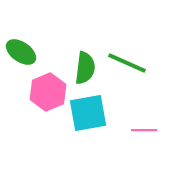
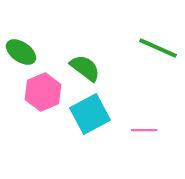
green line: moved 31 px right, 15 px up
green semicircle: rotated 60 degrees counterclockwise
pink hexagon: moved 5 px left
cyan square: moved 2 px right, 1 px down; rotated 18 degrees counterclockwise
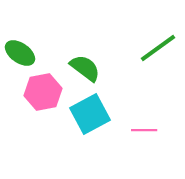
green line: rotated 60 degrees counterclockwise
green ellipse: moved 1 px left, 1 px down
pink hexagon: rotated 12 degrees clockwise
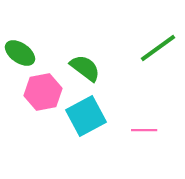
cyan square: moved 4 px left, 2 px down
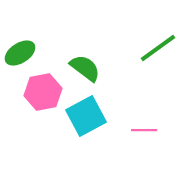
green ellipse: rotated 68 degrees counterclockwise
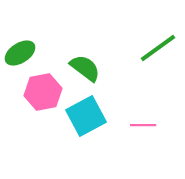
pink line: moved 1 px left, 5 px up
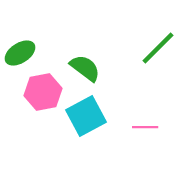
green line: rotated 9 degrees counterclockwise
pink line: moved 2 px right, 2 px down
